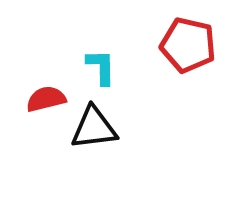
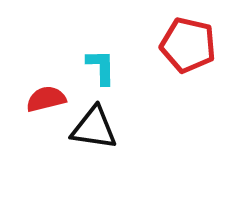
black triangle: rotated 15 degrees clockwise
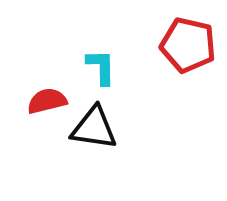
red semicircle: moved 1 px right, 2 px down
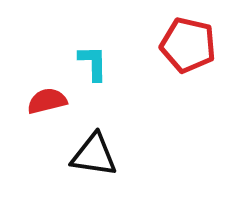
cyan L-shape: moved 8 px left, 4 px up
black triangle: moved 27 px down
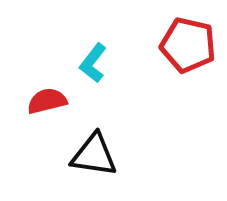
cyan L-shape: rotated 141 degrees counterclockwise
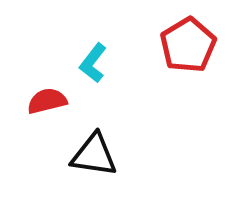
red pentagon: rotated 28 degrees clockwise
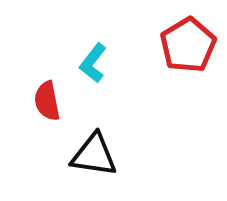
red semicircle: rotated 87 degrees counterclockwise
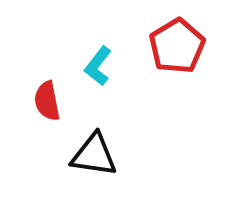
red pentagon: moved 11 px left, 1 px down
cyan L-shape: moved 5 px right, 3 px down
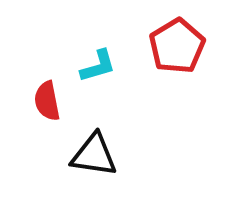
cyan L-shape: rotated 144 degrees counterclockwise
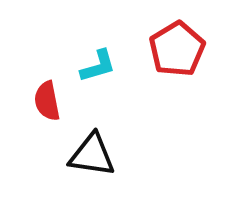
red pentagon: moved 3 px down
black triangle: moved 2 px left
